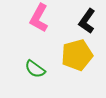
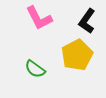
pink L-shape: rotated 56 degrees counterclockwise
yellow pentagon: rotated 12 degrees counterclockwise
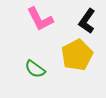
pink L-shape: moved 1 px right, 1 px down
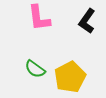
pink L-shape: moved 1 px left, 1 px up; rotated 20 degrees clockwise
yellow pentagon: moved 7 px left, 22 px down
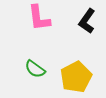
yellow pentagon: moved 6 px right
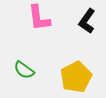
green semicircle: moved 11 px left, 1 px down
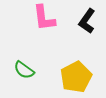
pink L-shape: moved 5 px right
